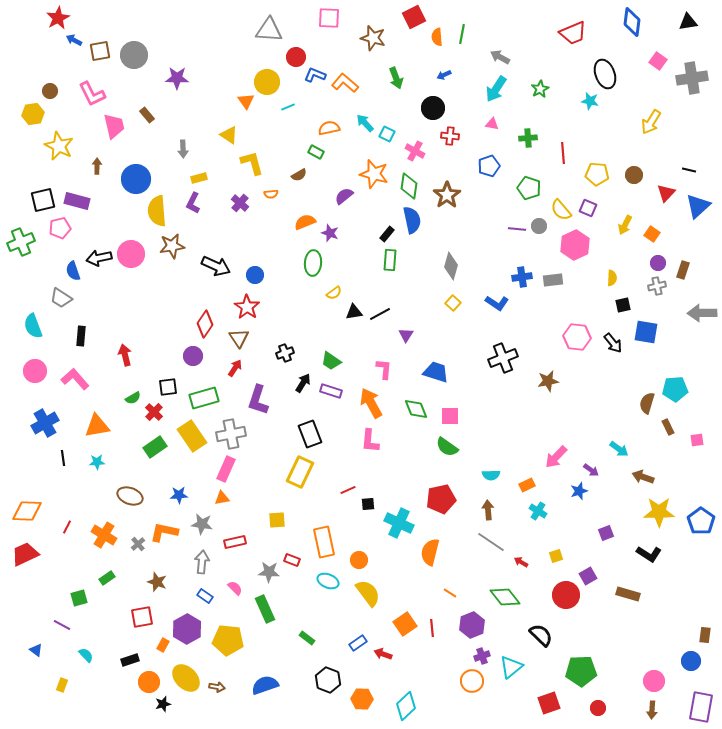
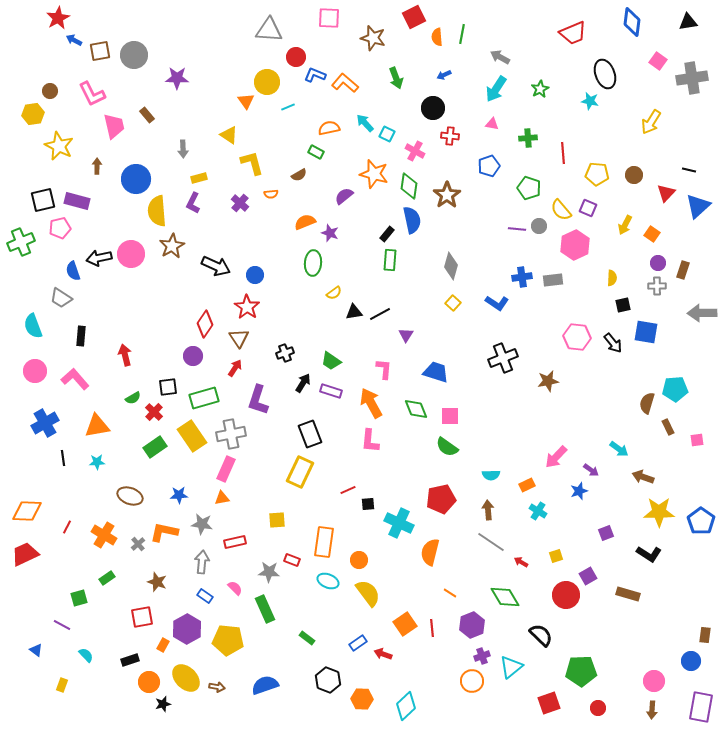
brown star at (172, 246): rotated 20 degrees counterclockwise
gray cross at (657, 286): rotated 12 degrees clockwise
orange rectangle at (324, 542): rotated 20 degrees clockwise
green diamond at (505, 597): rotated 8 degrees clockwise
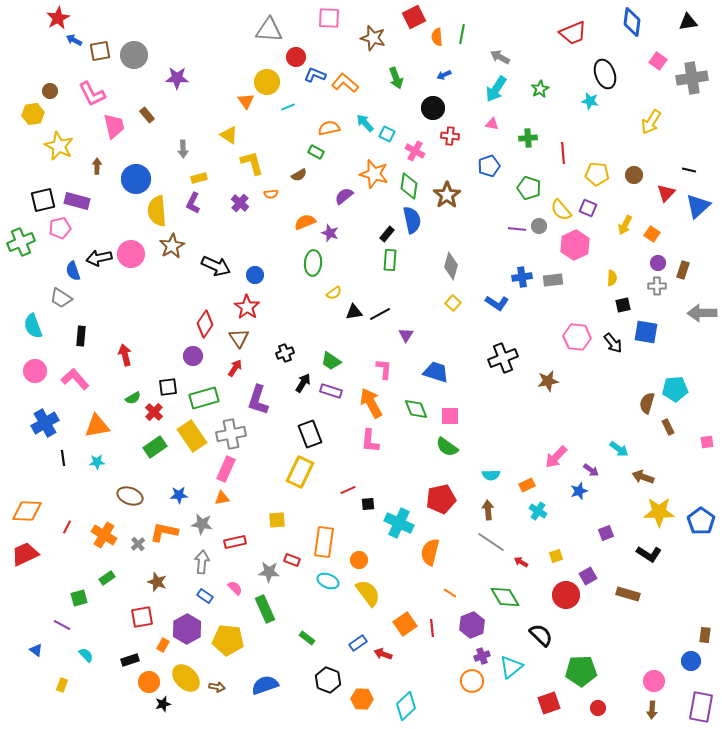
pink square at (697, 440): moved 10 px right, 2 px down
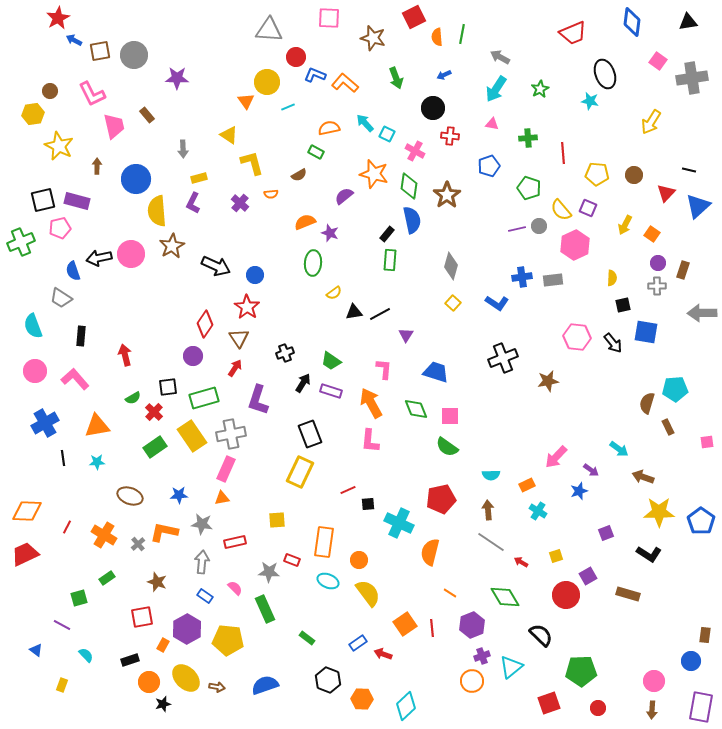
purple line at (517, 229): rotated 18 degrees counterclockwise
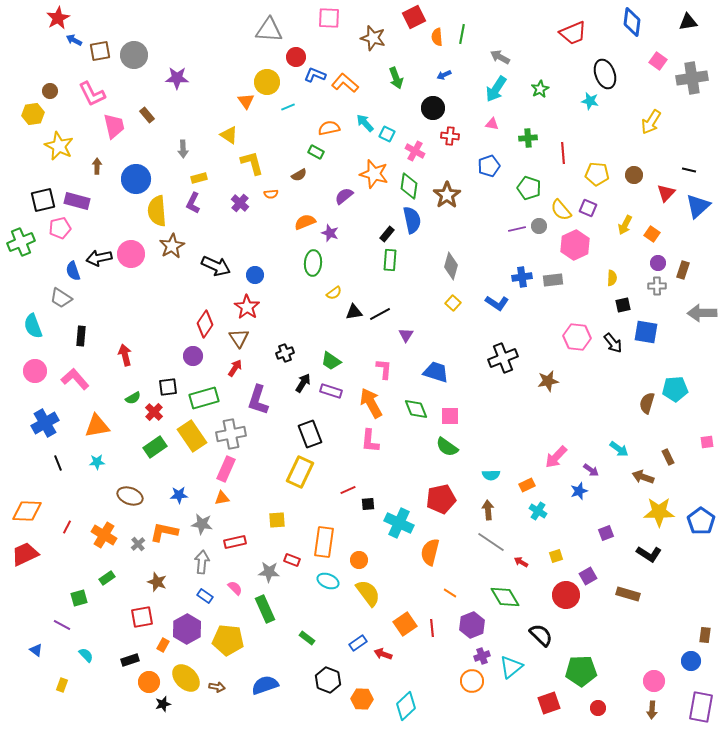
brown rectangle at (668, 427): moved 30 px down
black line at (63, 458): moved 5 px left, 5 px down; rotated 14 degrees counterclockwise
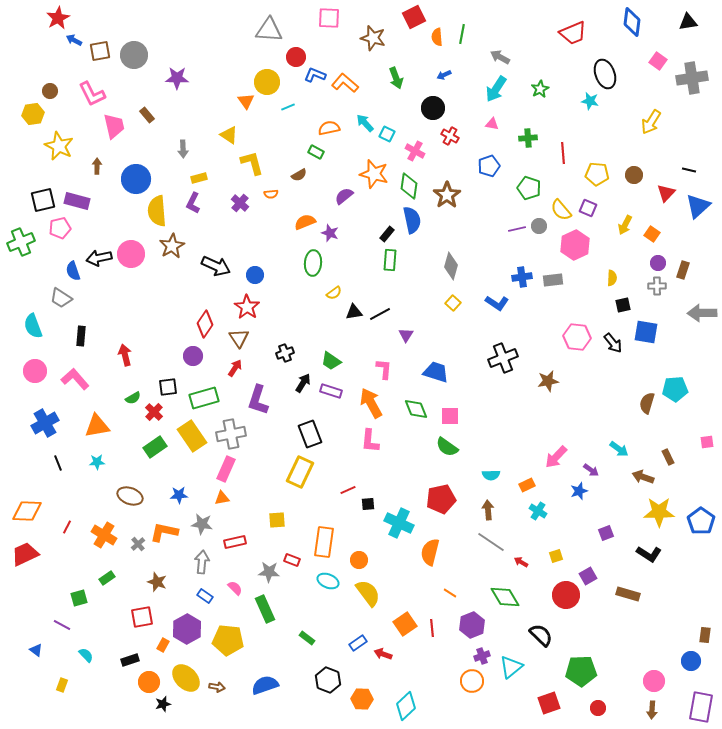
red cross at (450, 136): rotated 24 degrees clockwise
